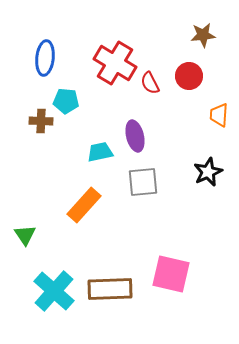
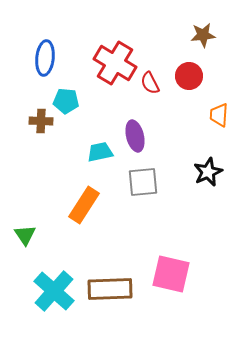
orange rectangle: rotated 9 degrees counterclockwise
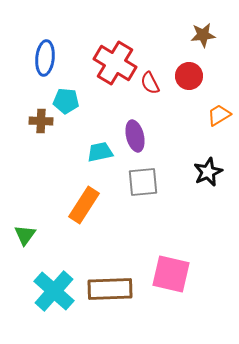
orange trapezoid: rotated 55 degrees clockwise
green triangle: rotated 10 degrees clockwise
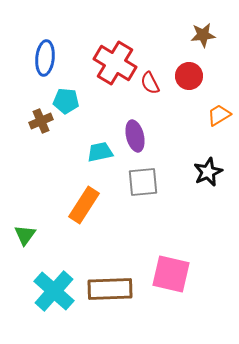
brown cross: rotated 25 degrees counterclockwise
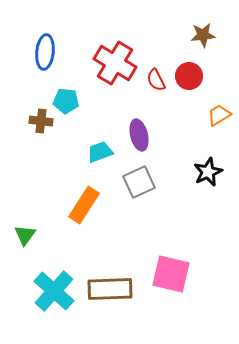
blue ellipse: moved 6 px up
red semicircle: moved 6 px right, 3 px up
brown cross: rotated 30 degrees clockwise
purple ellipse: moved 4 px right, 1 px up
cyan trapezoid: rotated 8 degrees counterclockwise
gray square: moved 4 px left; rotated 20 degrees counterclockwise
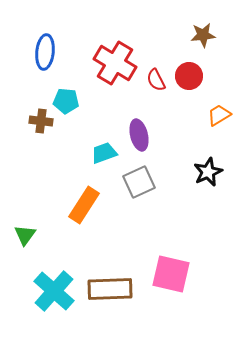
cyan trapezoid: moved 4 px right, 1 px down
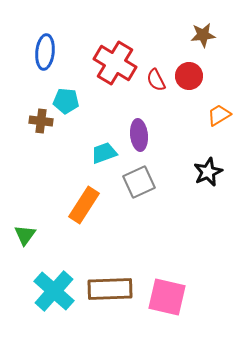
purple ellipse: rotated 8 degrees clockwise
pink square: moved 4 px left, 23 px down
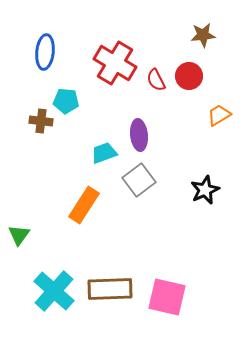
black star: moved 3 px left, 18 px down
gray square: moved 2 px up; rotated 12 degrees counterclockwise
green triangle: moved 6 px left
